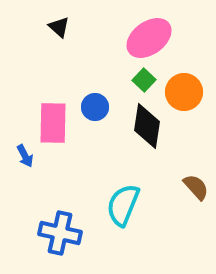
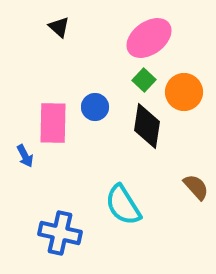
cyan semicircle: rotated 54 degrees counterclockwise
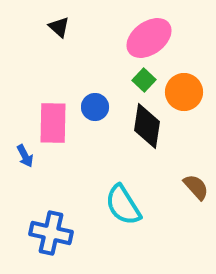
blue cross: moved 9 px left
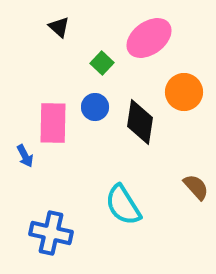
green square: moved 42 px left, 17 px up
black diamond: moved 7 px left, 4 px up
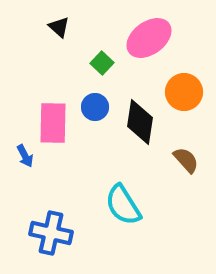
brown semicircle: moved 10 px left, 27 px up
